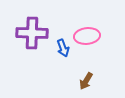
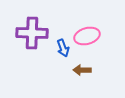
pink ellipse: rotated 10 degrees counterclockwise
brown arrow: moved 4 px left, 11 px up; rotated 60 degrees clockwise
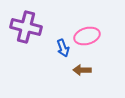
purple cross: moved 6 px left, 6 px up; rotated 12 degrees clockwise
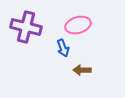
pink ellipse: moved 9 px left, 11 px up
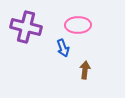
pink ellipse: rotated 15 degrees clockwise
brown arrow: moved 3 px right; rotated 96 degrees clockwise
